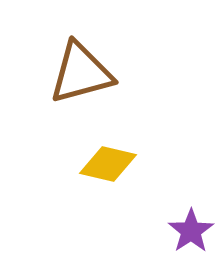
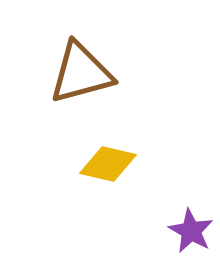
purple star: rotated 9 degrees counterclockwise
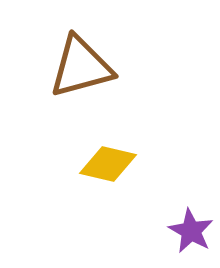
brown triangle: moved 6 px up
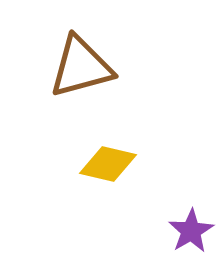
purple star: rotated 12 degrees clockwise
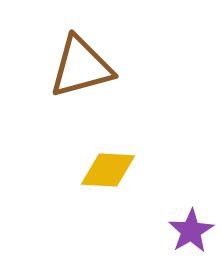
yellow diamond: moved 6 px down; rotated 10 degrees counterclockwise
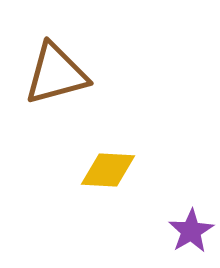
brown triangle: moved 25 px left, 7 px down
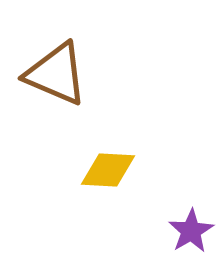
brown triangle: rotated 38 degrees clockwise
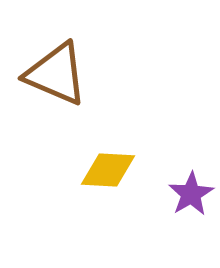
purple star: moved 37 px up
